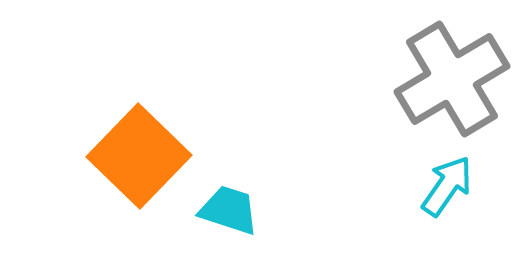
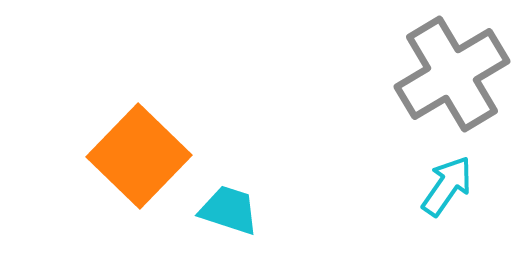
gray cross: moved 5 px up
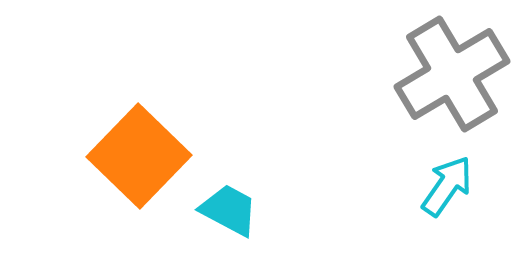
cyan trapezoid: rotated 10 degrees clockwise
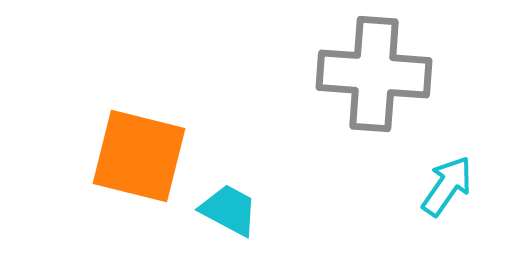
gray cross: moved 78 px left; rotated 35 degrees clockwise
orange square: rotated 30 degrees counterclockwise
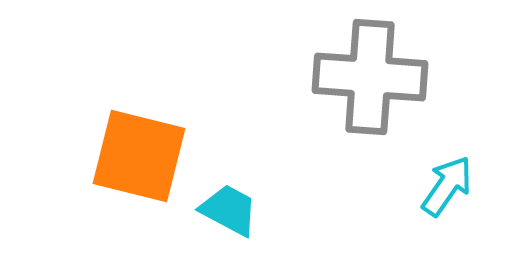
gray cross: moved 4 px left, 3 px down
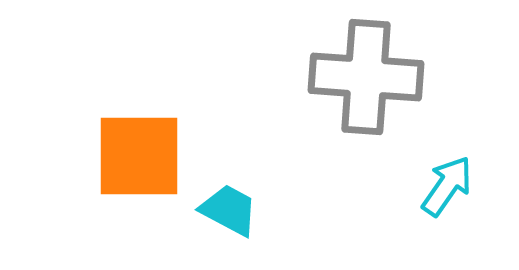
gray cross: moved 4 px left
orange square: rotated 14 degrees counterclockwise
